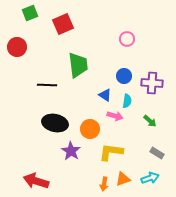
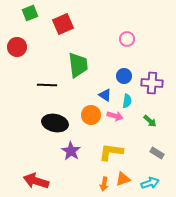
orange circle: moved 1 px right, 14 px up
cyan arrow: moved 5 px down
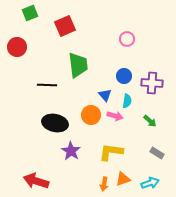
red square: moved 2 px right, 2 px down
blue triangle: rotated 16 degrees clockwise
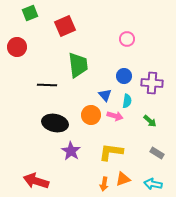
cyan arrow: moved 3 px right, 1 px down; rotated 150 degrees counterclockwise
